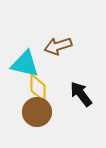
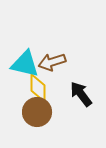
brown arrow: moved 6 px left, 16 px down
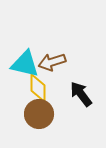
brown circle: moved 2 px right, 2 px down
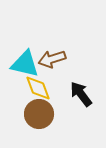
brown arrow: moved 3 px up
yellow diamond: rotated 20 degrees counterclockwise
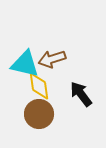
yellow diamond: moved 1 px right, 2 px up; rotated 12 degrees clockwise
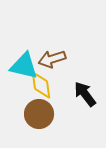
cyan triangle: moved 1 px left, 2 px down
yellow diamond: moved 2 px right, 1 px up
black arrow: moved 4 px right
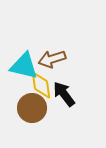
black arrow: moved 21 px left
brown circle: moved 7 px left, 6 px up
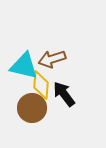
yellow diamond: rotated 12 degrees clockwise
